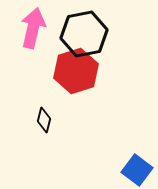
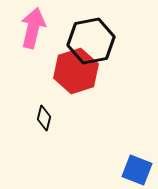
black hexagon: moved 7 px right, 7 px down
black diamond: moved 2 px up
blue square: rotated 16 degrees counterclockwise
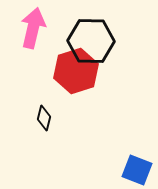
black hexagon: rotated 12 degrees clockwise
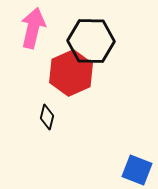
red hexagon: moved 5 px left, 2 px down; rotated 6 degrees counterclockwise
black diamond: moved 3 px right, 1 px up
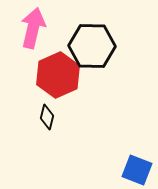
black hexagon: moved 1 px right, 5 px down
red hexagon: moved 13 px left, 2 px down
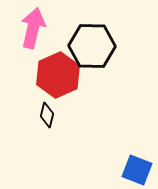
black diamond: moved 2 px up
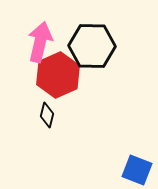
pink arrow: moved 7 px right, 14 px down
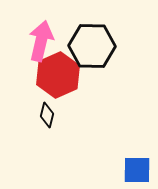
pink arrow: moved 1 px right, 1 px up
blue square: rotated 20 degrees counterclockwise
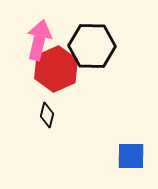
pink arrow: moved 2 px left, 1 px up
red hexagon: moved 2 px left, 6 px up
blue square: moved 6 px left, 14 px up
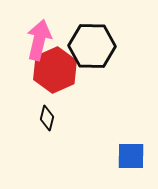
red hexagon: moved 1 px left, 1 px down
black diamond: moved 3 px down
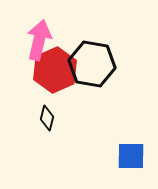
black hexagon: moved 18 px down; rotated 9 degrees clockwise
